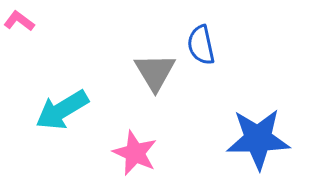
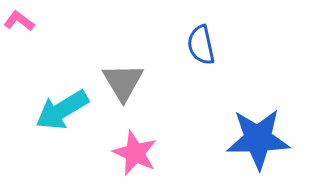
gray triangle: moved 32 px left, 10 px down
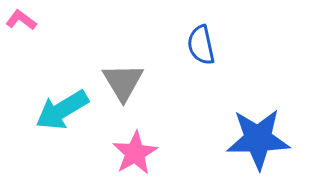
pink L-shape: moved 2 px right, 1 px up
pink star: rotated 18 degrees clockwise
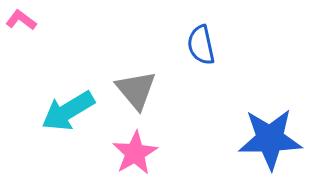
gray triangle: moved 13 px right, 8 px down; rotated 9 degrees counterclockwise
cyan arrow: moved 6 px right, 1 px down
blue star: moved 12 px right
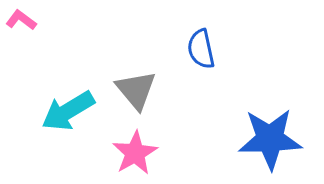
blue semicircle: moved 4 px down
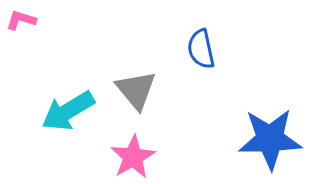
pink L-shape: rotated 20 degrees counterclockwise
pink star: moved 2 px left, 4 px down
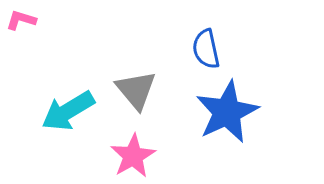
blue semicircle: moved 5 px right
blue star: moved 43 px left, 27 px up; rotated 24 degrees counterclockwise
pink star: moved 1 px up
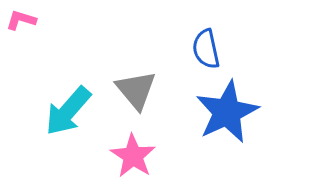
cyan arrow: rotated 18 degrees counterclockwise
pink star: rotated 9 degrees counterclockwise
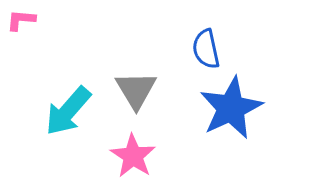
pink L-shape: rotated 12 degrees counterclockwise
gray triangle: rotated 9 degrees clockwise
blue star: moved 4 px right, 4 px up
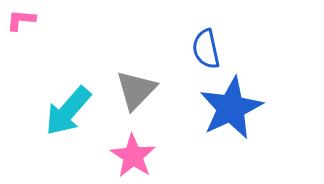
gray triangle: rotated 15 degrees clockwise
